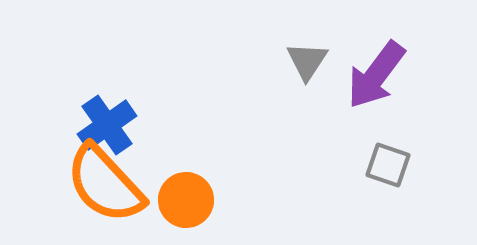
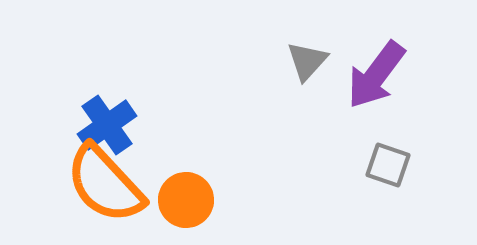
gray triangle: rotated 9 degrees clockwise
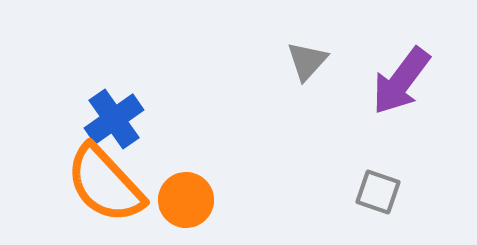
purple arrow: moved 25 px right, 6 px down
blue cross: moved 7 px right, 6 px up
gray square: moved 10 px left, 27 px down
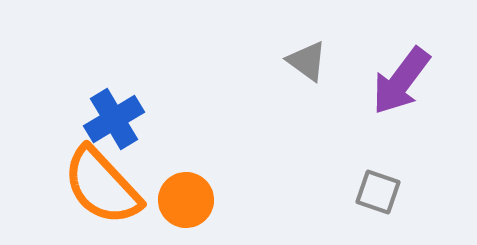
gray triangle: rotated 36 degrees counterclockwise
blue cross: rotated 4 degrees clockwise
orange semicircle: moved 3 px left, 2 px down
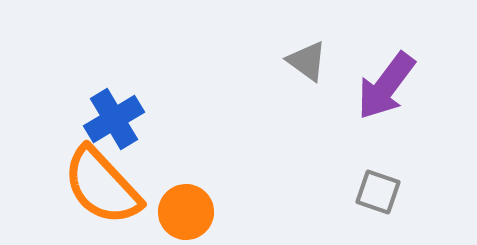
purple arrow: moved 15 px left, 5 px down
orange circle: moved 12 px down
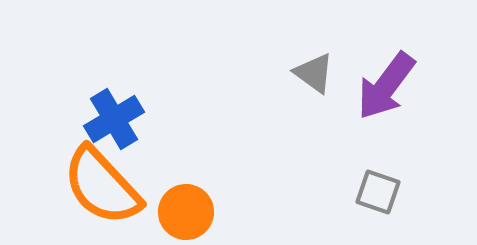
gray triangle: moved 7 px right, 12 px down
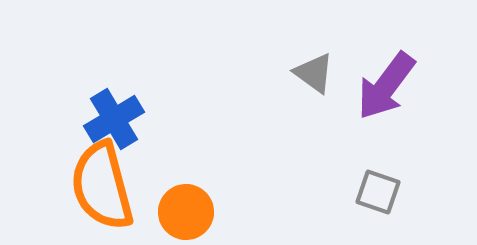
orange semicircle: rotated 28 degrees clockwise
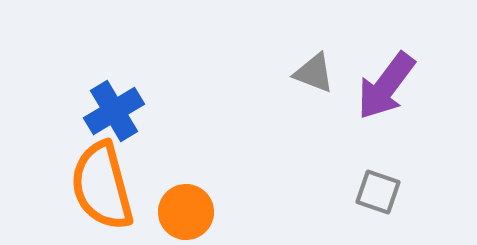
gray triangle: rotated 15 degrees counterclockwise
blue cross: moved 8 px up
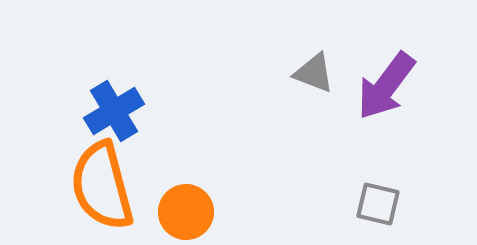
gray square: moved 12 px down; rotated 6 degrees counterclockwise
